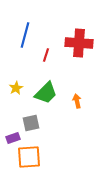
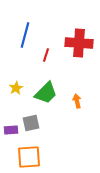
purple rectangle: moved 2 px left, 8 px up; rotated 16 degrees clockwise
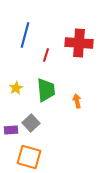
green trapezoid: moved 3 px up; rotated 50 degrees counterclockwise
gray square: rotated 30 degrees counterclockwise
orange square: rotated 20 degrees clockwise
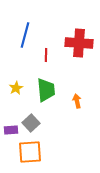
red line: rotated 16 degrees counterclockwise
orange square: moved 1 px right, 5 px up; rotated 20 degrees counterclockwise
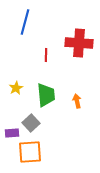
blue line: moved 13 px up
green trapezoid: moved 5 px down
purple rectangle: moved 1 px right, 3 px down
